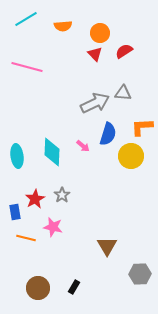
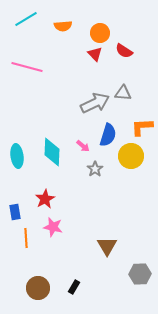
red semicircle: rotated 114 degrees counterclockwise
blue semicircle: moved 1 px down
gray star: moved 33 px right, 26 px up
red star: moved 10 px right
orange line: rotated 72 degrees clockwise
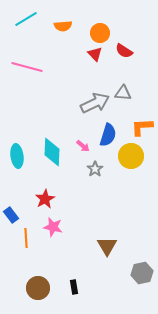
blue rectangle: moved 4 px left, 3 px down; rotated 28 degrees counterclockwise
gray hexagon: moved 2 px right, 1 px up; rotated 10 degrees counterclockwise
black rectangle: rotated 40 degrees counterclockwise
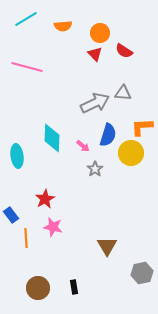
cyan diamond: moved 14 px up
yellow circle: moved 3 px up
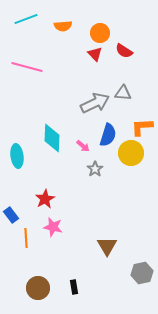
cyan line: rotated 10 degrees clockwise
